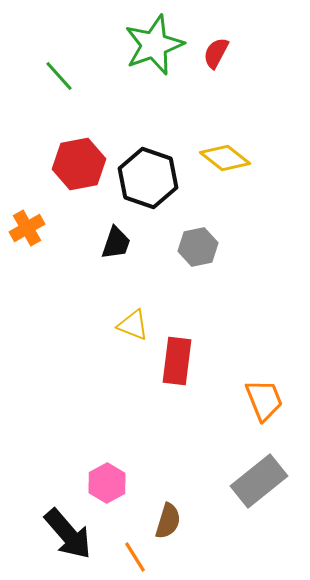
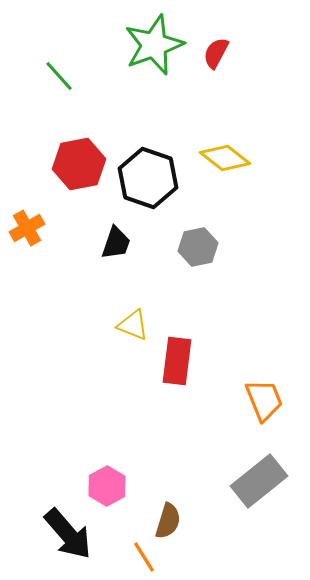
pink hexagon: moved 3 px down
orange line: moved 9 px right
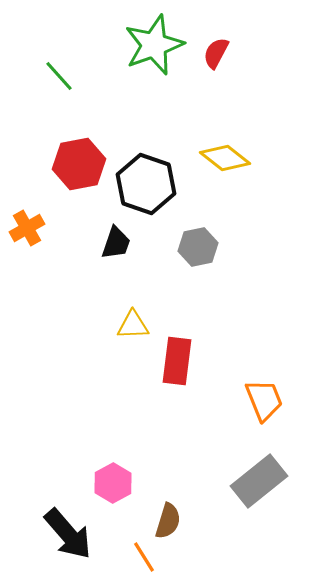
black hexagon: moved 2 px left, 6 px down
yellow triangle: rotated 24 degrees counterclockwise
pink hexagon: moved 6 px right, 3 px up
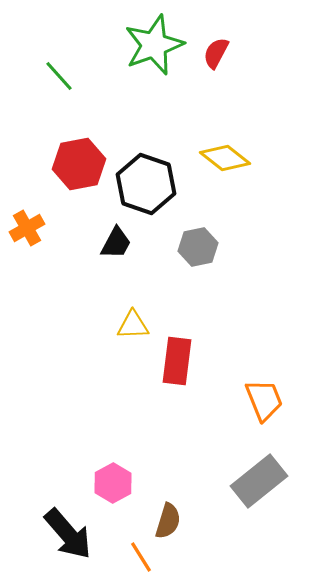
black trapezoid: rotated 9 degrees clockwise
orange line: moved 3 px left
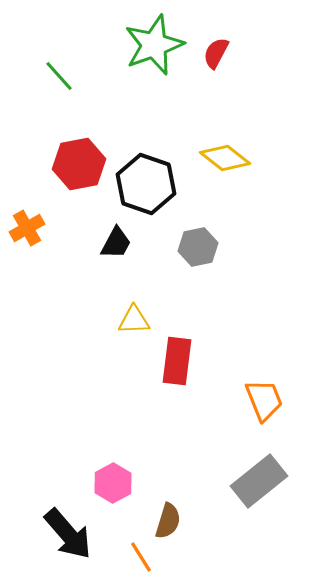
yellow triangle: moved 1 px right, 5 px up
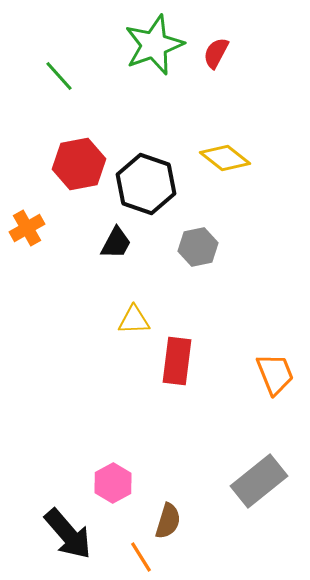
orange trapezoid: moved 11 px right, 26 px up
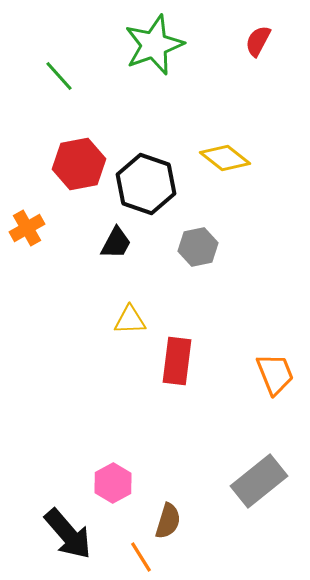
red semicircle: moved 42 px right, 12 px up
yellow triangle: moved 4 px left
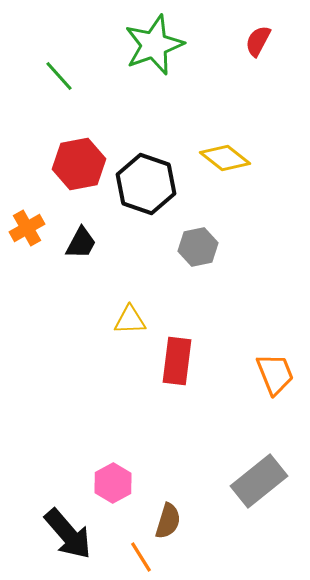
black trapezoid: moved 35 px left
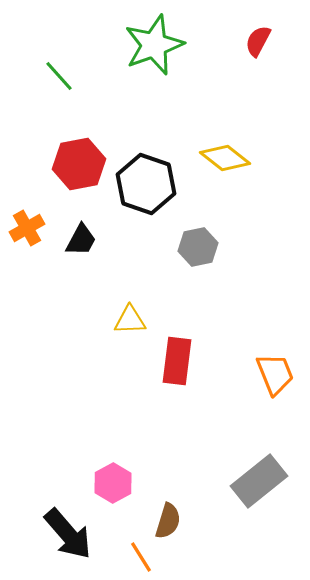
black trapezoid: moved 3 px up
